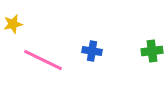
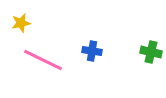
yellow star: moved 8 px right, 1 px up
green cross: moved 1 px left, 1 px down; rotated 20 degrees clockwise
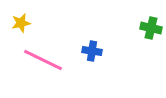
green cross: moved 24 px up
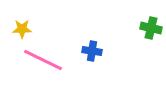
yellow star: moved 1 px right, 6 px down; rotated 12 degrees clockwise
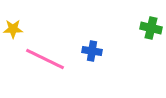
yellow star: moved 9 px left
pink line: moved 2 px right, 1 px up
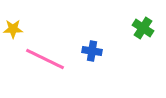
green cross: moved 8 px left; rotated 20 degrees clockwise
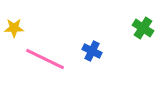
yellow star: moved 1 px right, 1 px up
blue cross: rotated 18 degrees clockwise
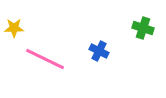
green cross: rotated 15 degrees counterclockwise
blue cross: moved 7 px right
